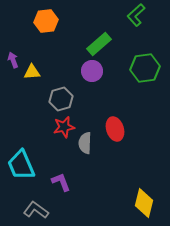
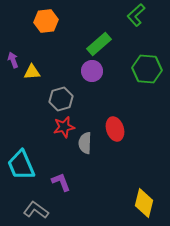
green hexagon: moved 2 px right, 1 px down; rotated 12 degrees clockwise
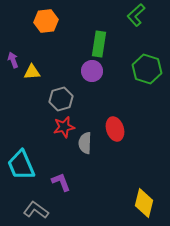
green rectangle: rotated 40 degrees counterclockwise
green hexagon: rotated 12 degrees clockwise
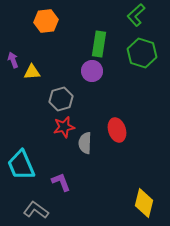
green hexagon: moved 5 px left, 16 px up
red ellipse: moved 2 px right, 1 px down
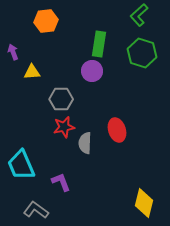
green L-shape: moved 3 px right
purple arrow: moved 8 px up
gray hexagon: rotated 15 degrees clockwise
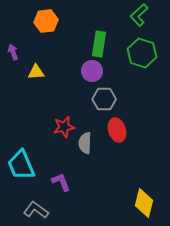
yellow triangle: moved 4 px right
gray hexagon: moved 43 px right
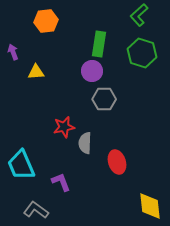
red ellipse: moved 32 px down
yellow diamond: moved 6 px right, 3 px down; rotated 20 degrees counterclockwise
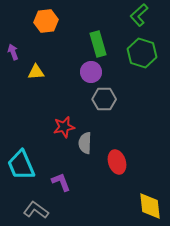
green rectangle: moved 1 px left; rotated 25 degrees counterclockwise
purple circle: moved 1 px left, 1 px down
